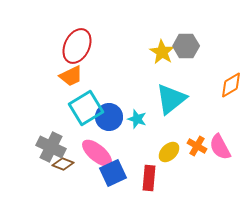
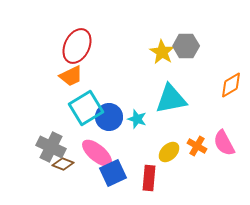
cyan triangle: rotated 28 degrees clockwise
pink semicircle: moved 4 px right, 4 px up
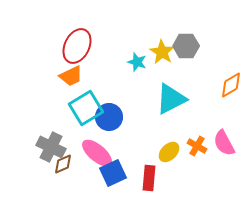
cyan triangle: rotated 16 degrees counterclockwise
cyan star: moved 57 px up
brown diamond: rotated 45 degrees counterclockwise
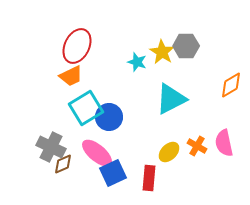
pink semicircle: rotated 16 degrees clockwise
